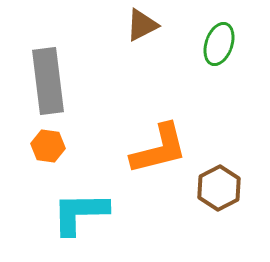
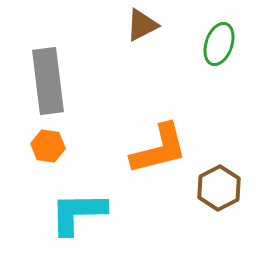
cyan L-shape: moved 2 px left
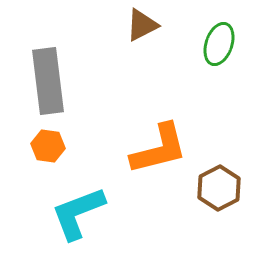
cyan L-shape: rotated 20 degrees counterclockwise
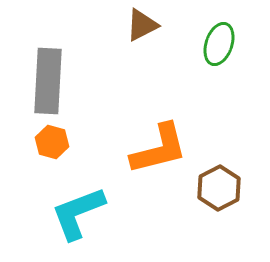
gray rectangle: rotated 10 degrees clockwise
orange hexagon: moved 4 px right, 4 px up; rotated 8 degrees clockwise
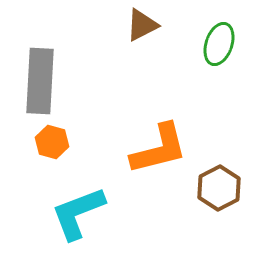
gray rectangle: moved 8 px left
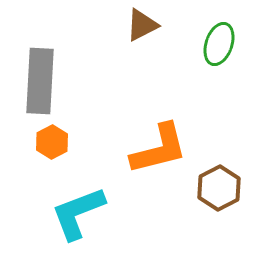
orange hexagon: rotated 16 degrees clockwise
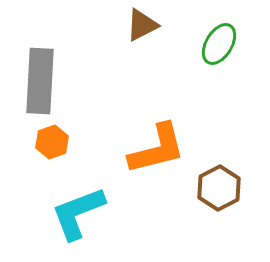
green ellipse: rotated 12 degrees clockwise
orange hexagon: rotated 8 degrees clockwise
orange L-shape: moved 2 px left
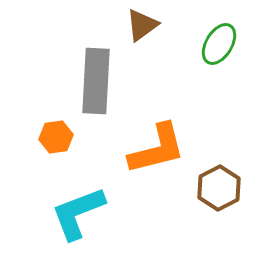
brown triangle: rotated 9 degrees counterclockwise
gray rectangle: moved 56 px right
orange hexagon: moved 4 px right, 5 px up; rotated 12 degrees clockwise
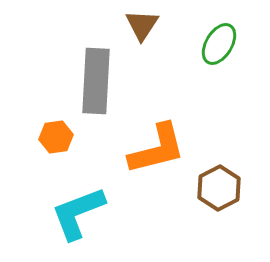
brown triangle: rotated 21 degrees counterclockwise
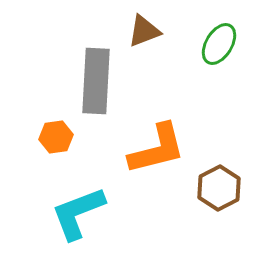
brown triangle: moved 2 px right, 6 px down; rotated 36 degrees clockwise
